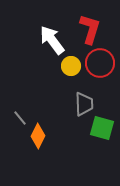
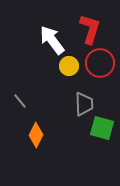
yellow circle: moved 2 px left
gray line: moved 17 px up
orange diamond: moved 2 px left, 1 px up
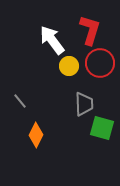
red L-shape: moved 1 px down
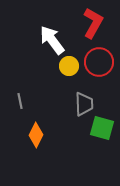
red L-shape: moved 3 px right, 7 px up; rotated 12 degrees clockwise
red circle: moved 1 px left, 1 px up
gray line: rotated 28 degrees clockwise
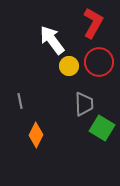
green square: rotated 15 degrees clockwise
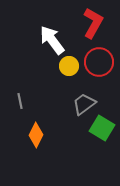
gray trapezoid: rotated 125 degrees counterclockwise
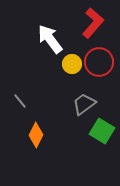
red L-shape: rotated 12 degrees clockwise
white arrow: moved 2 px left, 1 px up
yellow circle: moved 3 px right, 2 px up
gray line: rotated 28 degrees counterclockwise
green square: moved 3 px down
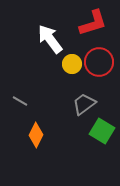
red L-shape: rotated 32 degrees clockwise
gray line: rotated 21 degrees counterclockwise
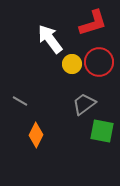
green square: rotated 20 degrees counterclockwise
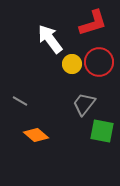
gray trapezoid: rotated 15 degrees counterclockwise
orange diamond: rotated 75 degrees counterclockwise
